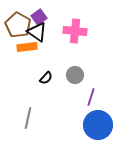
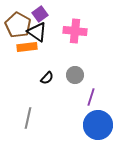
purple square: moved 1 px right, 3 px up
black semicircle: moved 1 px right
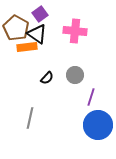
brown pentagon: moved 2 px left, 3 px down
black triangle: moved 2 px down
gray line: moved 2 px right
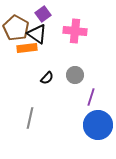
purple square: moved 3 px right
orange rectangle: moved 1 px down
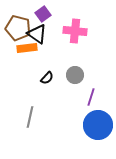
brown pentagon: moved 2 px right; rotated 15 degrees counterclockwise
gray line: moved 1 px up
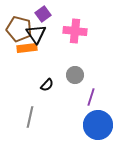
brown pentagon: moved 1 px right, 1 px down
black triangle: moved 1 px left; rotated 20 degrees clockwise
black semicircle: moved 7 px down
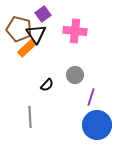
orange rectangle: rotated 36 degrees counterclockwise
gray line: rotated 15 degrees counterclockwise
blue circle: moved 1 px left
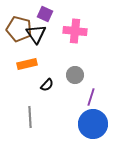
purple square: moved 2 px right; rotated 28 degrees counterclockwise
orange rectangle: moved 16 px down; rotated 30 degrees clockwise
blue circle: moved 4 px left, 1 px up
